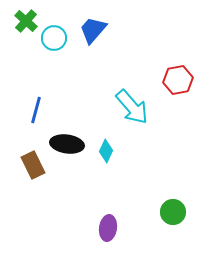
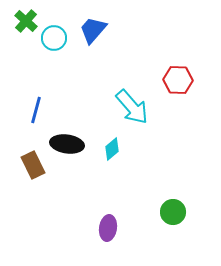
red hexagon: rotated 12 degrees clockwise
cyan diamond: moved 6 px right, 2 px up; rotated 25 degrees clockwise
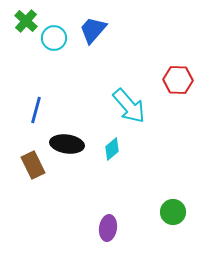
cyan arrow: moved 3 px left, 1 px up
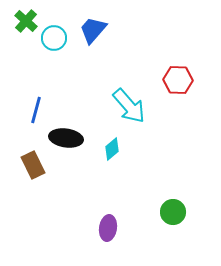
black ellipse: moved 1 px left, 6 px up
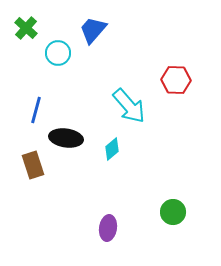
green cross: moved 7 px down
cyan circle: moved 4 px right, 15 px down
red hexagon: moved 2 px left
brown rectangle: rotated 8 degrees clockwise
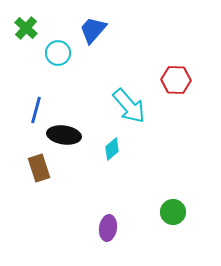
black ellipse: moved 2 px left, 3 px up
brown rectangle: moved 6 px right, 3 px down
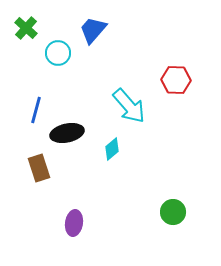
black ellipse: moved 3 px right, 2 px up; rotated 20 degrees counterclockwise
purple ellipse: moved 34 px left, 5 px up
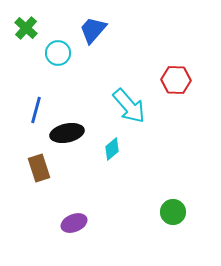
purple ellipse: rotated 60 degrees clockwise
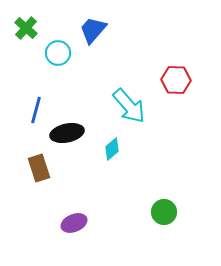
green circle: moved 9 px left
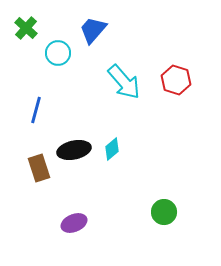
red hexagon: rotated 16 degrees clockwise
cyan arrow: moved 5 px left, 24 px up
black ellipse: moved 7 px right, 17 px down
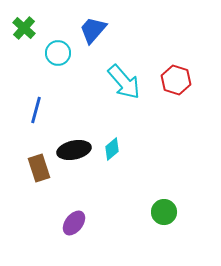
green cross: moved 2 px left
purple ellipse: rotated 30 degrees counterclockwise
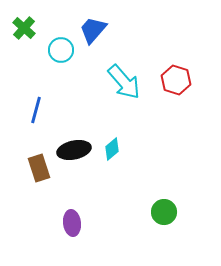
cyan circle: moved 3 px right, 3 px up
purple ellipse: moved 2 px left; rotated 45 degrees counterclockwise
